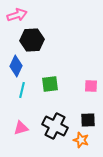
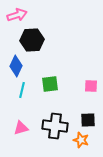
black cross: rotated 20 degrees counterclockwise
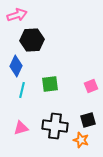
pink square: rotated 24 degrees counterclockwise
black square: rotated 14 degrees counterclockwise
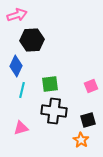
black cross: moved 1 px left, 15 px up
orange star: rotated 14 degrees clockwise
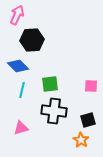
pink arrow: rotated 48 degrees counterclockwise
blue diamond: moved 2 px right; rotated 70 degrees counterclockwise
pink square: rotated 24 degrees clockwise
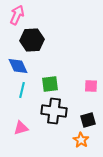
blue diamond: rotated 20 degrees clockwise
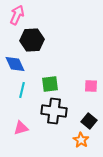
blue diamond: moved 3 px left, 2 px up
black square: moved 1 px right, 1 px down; rotated 35 degrees counterclockwise
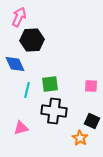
pink arrow: moved 2 px right, 2 px down
cyan line: moved 5 px right
black square: moved 3 px right; rotated 14 degrees counterclockwise
orange star: moved 1 px left, 2 px up
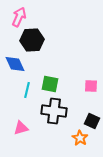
green square: rotated 18 degrees clockwise
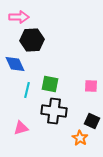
pink arrow: rotated 66 degrees clockwise
